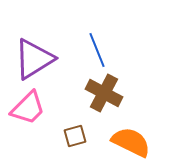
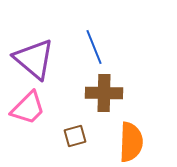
blue line: moved 3 px left, 3 px up
purple triangle: rotated 48 degrees counterclockwise
brown cross: rotated 27 degrees counterclockwise
orange semicircle: rotated 66 degrees clockwise
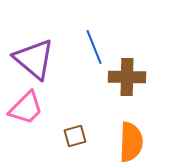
brown cross: moved 23 px right, 16 px up
pink trapezoid: moved 2 px left
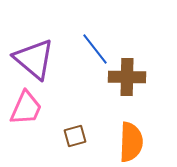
blue line: moved 1 px right, 2 px down; rotated 16 degrees counterclockwise
pink trapezoid: rotated 21 degrees counterclockwise
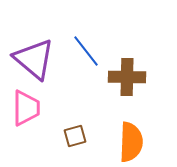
blue line: moved 9 px left, 2 px down
pink trapezoid: rotated 24 degrees counterclockwise
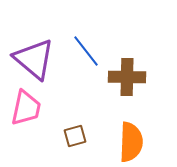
pink trapezoid: rotated 12 degrees clockwise
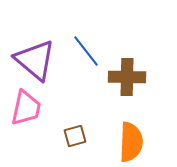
purple triangle: moved 1 px right, 1 px down
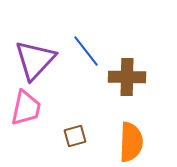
purple triangle: rotated 33 degrees clockwise
